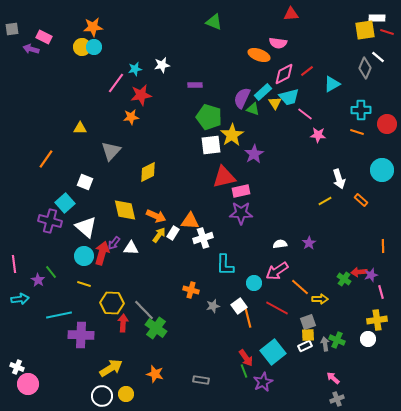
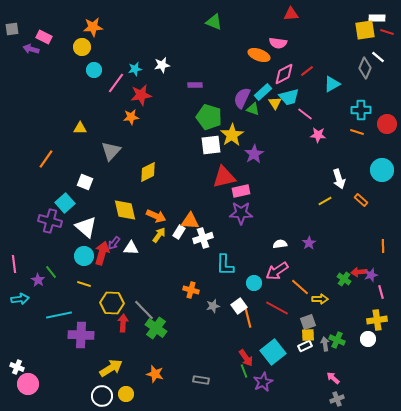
cyan circle at (94, 47): moved 23 px down
white rectangle at (173, 233): moved 6 px right, 1 px up
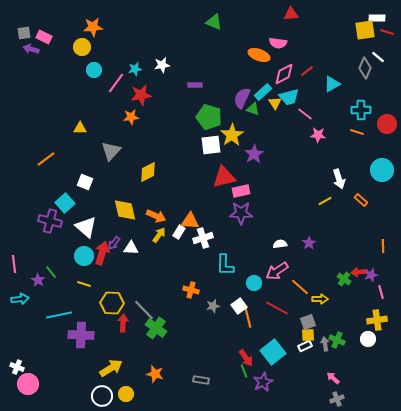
gray square at (12, 29): moved 12 px right, 4 px down
orange line at (46, 159): rotated 18 degrees clockwise
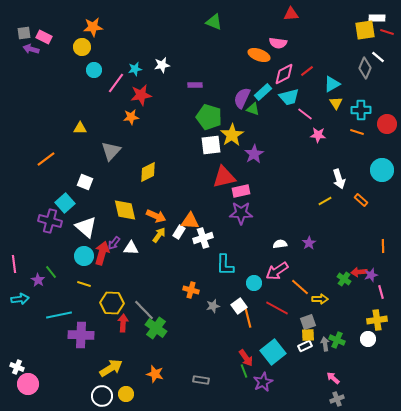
yellow triangle at (275, 103): moved 61 px right
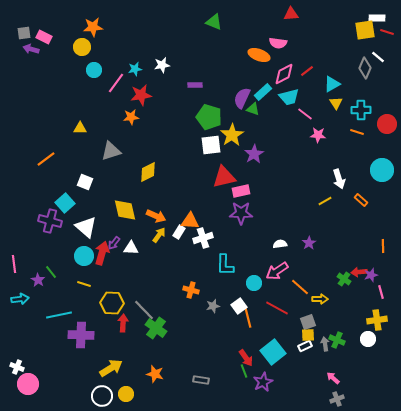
gray triangle at (111, 151): rotated 30 degrees clockwise
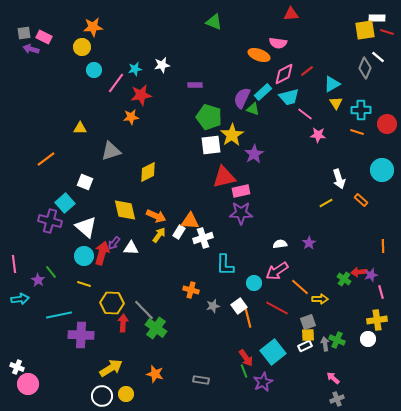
yellow line at (325, 201): moved 1 px right, 2 px down
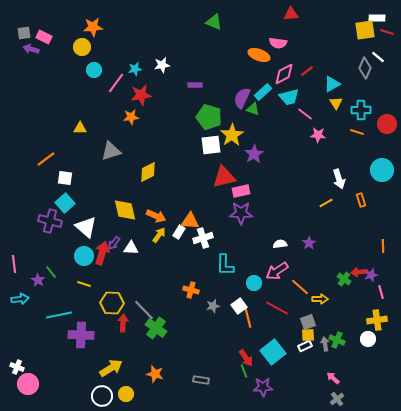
white square at (85, 182): moved 20 px left, 4 px up; rotated 14 degrees counterclockwise
orange rectangle at (361, 200): rotated 32 degrees clockwise
purple star at (263, 382): moved 5 px down; rotated 24 degrees clockwise
gray cross at (337, 399): rotated 16 degrees counterclockwise
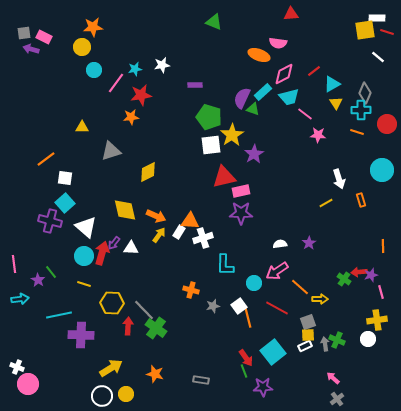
gray diamond at (365, 68): moved 25 px down
red line at (307, 71): moved 7 px right
yellow triangle at (80, 128): moved 2 px right, 1 px up
red arrow at (123, 323): moved 5 px right, 3 px down
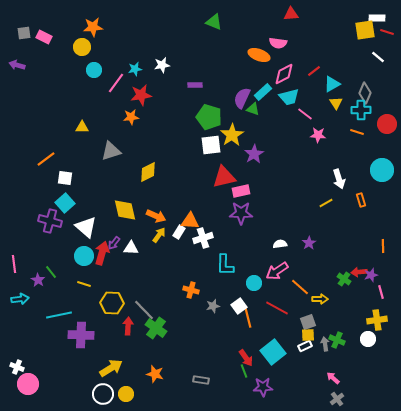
purple arrow at (31, 49): moved 14 px left, 16 px down
white circle at (102, 396): moved 1 px right, 2 px up
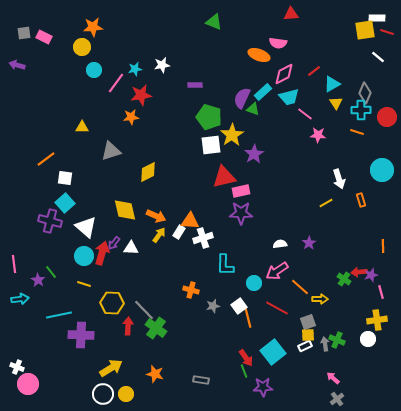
red circle at (387, 124): moved 7 px up
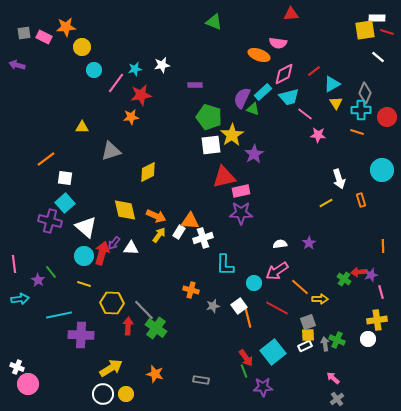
orange star at (93, 27): moved 27 px left
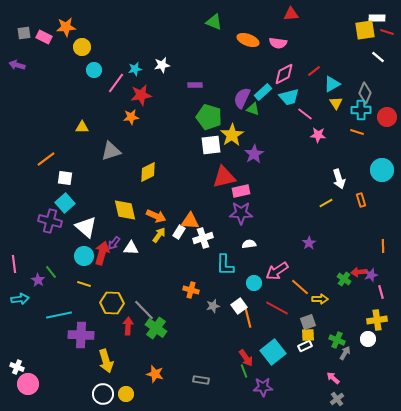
orange ellipse at (259, 55): moved 11 px left, 15 px up
white semicircle at (280, 244): moved 31 px left
gray arrow at (325, 344): moved 20 px right, 9 px down; rotated 40 degrees clockwise
yellow arrow at (111, 368): moved 5 px left, 7 px up; rotated 105 degrees clockwise
